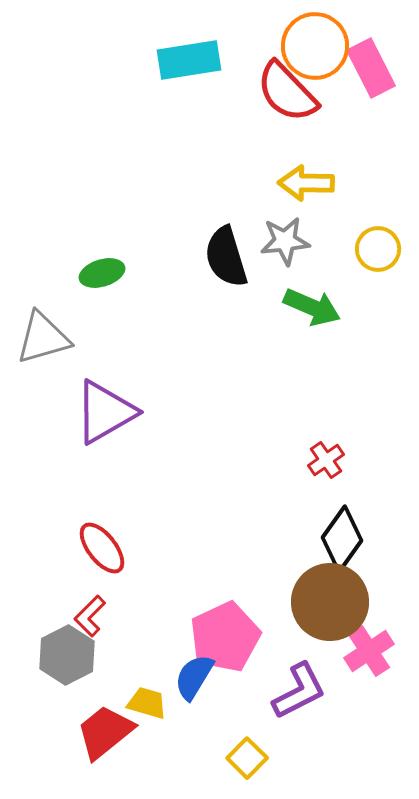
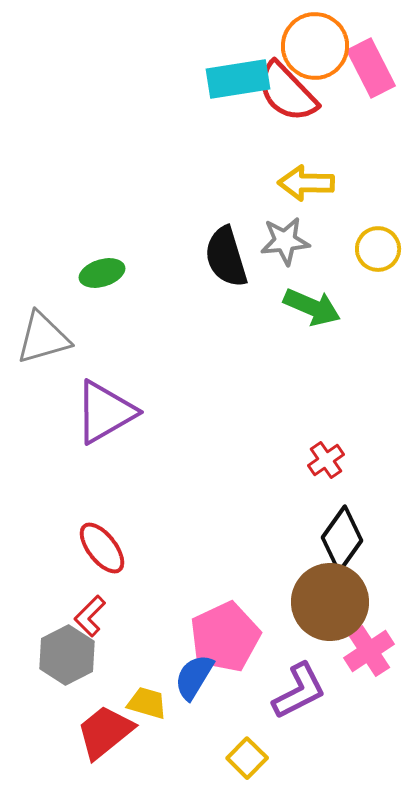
cyan rectangle: moved 49 px right, 19 px down
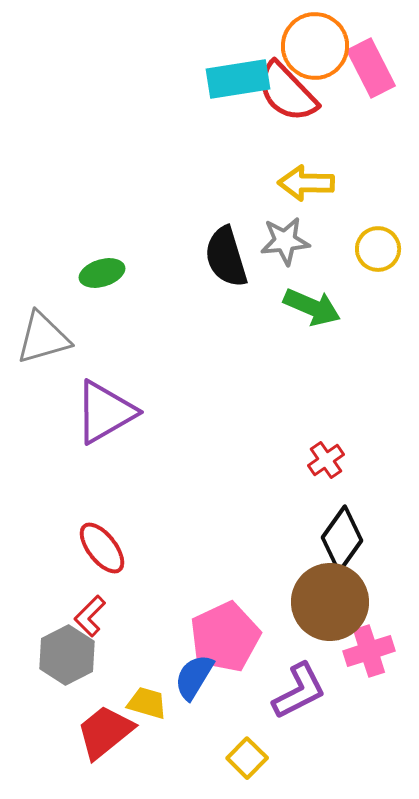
pink cross: rotated 15 degrees clockwise
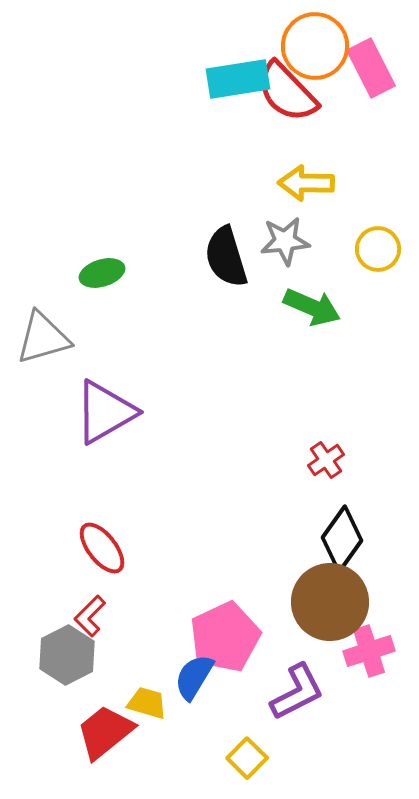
purple L-shape: moved 2 px left, 1 px down
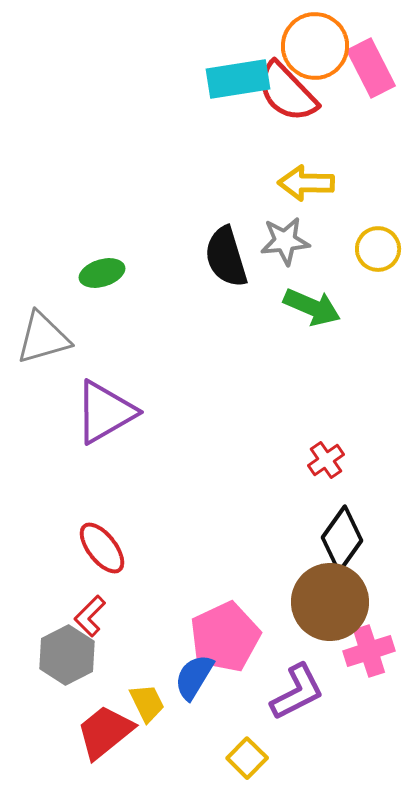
yellow trapezoid: rotated 48 degrees clockwise
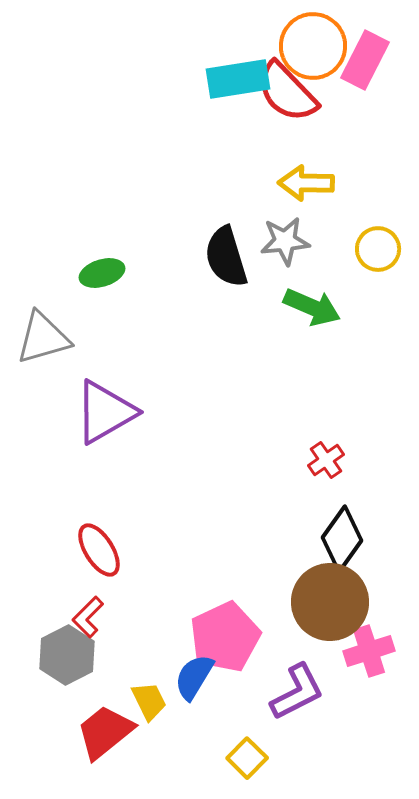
orange circle: moved 2 px left
pink rectangle: moved 6 px left, 8 px up; rotated 54 degrees clockwise
red ellipse: moved 3 px left, 2 px down; rotated 6 degrees clockwise
red L-shape: moved 2 px left, 1 px down
yellow trapezoid: moved 2 px right, 2 px up
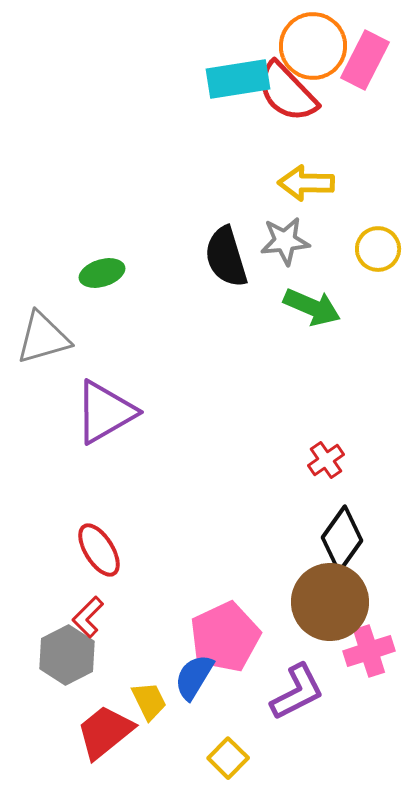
yellow square: moved 19 px left
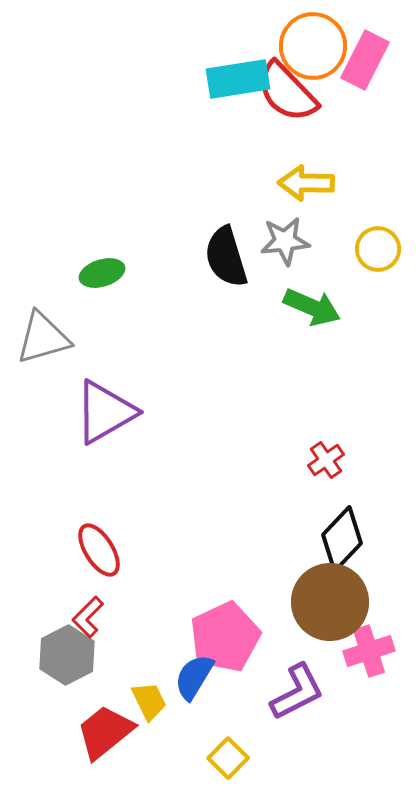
black diamond: rotated 8 degrees clockwise
